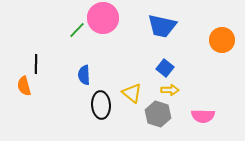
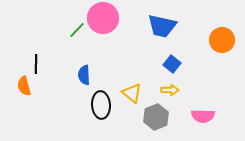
blue square: moved 7 px right, 4 px up
gray hexagon: moved 2 px left, 3 px down; rotated 20 degrees clockwise
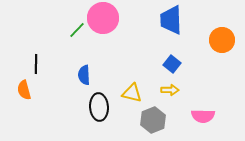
blue trapezoid: moved 9 px right, 6 px up; rotated 76 degrees clockwise
orange semicircle: moved 4 px down
yellow triangle: rotated 25 degrees counterclockwise
black ellipse: moved 2 px left, 2 px down
gray hexagon: moved 3 px left, 3 px down
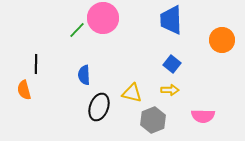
black ellipse: rotated 24 degrees clockwise
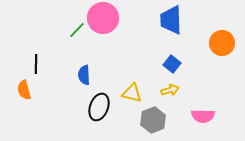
orange circle: moved 3 px down
yellow arrow: rotated 18 degrees counterclockwise
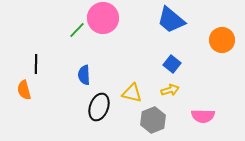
blue trapezoid: rotated 48 degrees counterclockwise
orange circle: moved 3 px up
